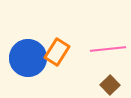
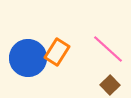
pink line: rotated 48 degrees clockwise
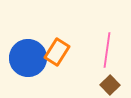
pink line: moved 1 px left, 1 px down; rotated 56 degrees clockwise
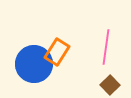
pink line: moved 1 px left, 3 px up
blue circle: moved 6 px right, 6 px down
